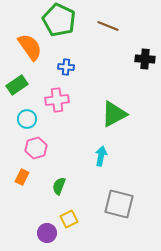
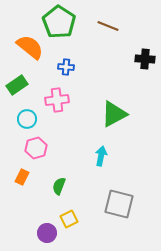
green pentagon: moved 2 px down; rotated 8 degrees clockwise
orange semicircle: rotated 16 degrees counterclockwise
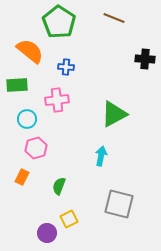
brown line: moved 6 px right, 8 px up
orange semicircle: moved 4 px down
green rectangle: rotated 30 degrees clockwise
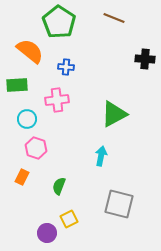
pink hexagon: rotated 25 degrees counterclockwise
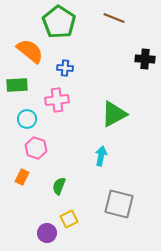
blue cross: moved 1 px left, 1 px down
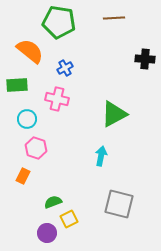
brown line: rotated 25 degrees counterclockwise
green pentagon: rotated 24 degrees counterclockwise
blue cross: rotated 35 degrees counterclockwise
pink cross: moved 1 px up; rotated 20 degrees clockwise
orange rectangle: moved 1 px right, 1 px up
green semicircle: moved 6 px left, 16 px down; rotated 48 degrees clockwise
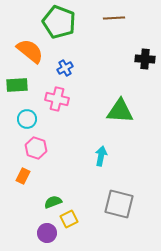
green pentagon: rotated 12 degrees clockwise
green triangle: moved 6 px right, 3 px up; rotated 32 degrees clockwise
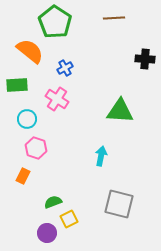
green pentagon: moved 4 px left; rotated 12 degrees clockwise
pink cross: rotated 20 degrees clockwise
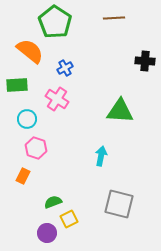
black cross: moved 2 px down
